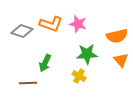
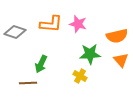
orange L-shape: rotated 15 degrees counterclockwise
gray diamond: moved 7 px left, 1 px down
green star: moved 3 px right
green arrow: moved 4 px left, 1 px down
yellow cross: moved 1 px right
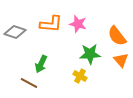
orange semicircle: rotated 65 degrees clockwise
brown line: moved 1 px right; rotated 30 degrees clockwise
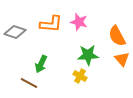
pink star: moved 1 px right, 2 px up
orange semicircle: rotated 10 degrees clockwise
green star: moved 2 px left, 1 px down
orange triangle: moved 1 px right, 1 px up
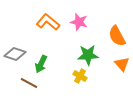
orange L-shape: moved 3 px left, 2 px up; rotated 145 degrees counterclockwise
gray diamond: moved 22 px down
orange triangle: moved 5 px down
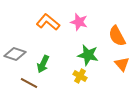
green star: rotated 15 degrees clockwise
green arrow: moved 2 px right
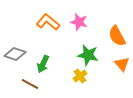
yellow cross: rotated 24 degrees clockwise
brown line: moved 1 px right, 1 px down
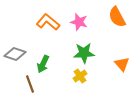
orange semicircle: moved 19 px up
green star: moved 4 px left, 2 px up; rotated 15 degrees counterclockwise
brown line: rotated 42 degrees clockwise
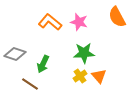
orange L-shape: moved 2 px right
orange triangle: moved 23 px left, 12 px down
brown line: rotated 36 degrees counterclockwise
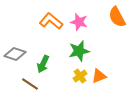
orange L-shape: moved 1 px right, 1 px up
green star: moved 5 px left, 2 px up; rotated 10 degrees counterclockwise
orange triangle: rotated 49 degrees clockwise
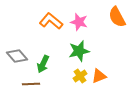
gray diamond: moved 2 px right, 2 px down; rotated 30 degrees clockwise
brown line: moved 1 px right; rotated 36 degrees counterclockwise
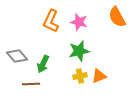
orange L-shape: rotated 105 degrees counterclockwise
yellow cross: rotated 24 degrees clockwise
